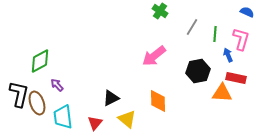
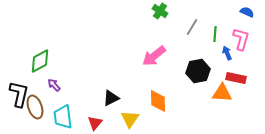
blue arrow: moved 1 px left, 2 px up
purple arrow: moved 3 px left
brown ellipse: moved 2 px left, 4 px down
yellow triangle: moved 3 px right; rotated 24 degrees clockwise
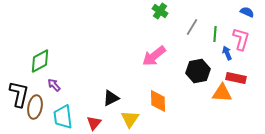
brown ellipse: rotated 30 degrees clockwise
red triangle: moved 1 px left
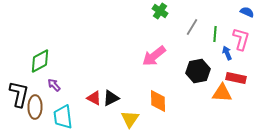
brown ellipse: rotated 10 degrees counterclockwise
red triangle: moved 25 px up; rotated 42 degrees counterclockwise
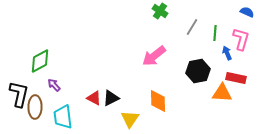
green line: moved 1 px up
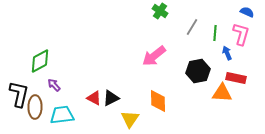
pink L-shape: moved 5 px up
cyan trapezoid: moved 1 px left, 2 px up; rotated 90 degrees clockwise
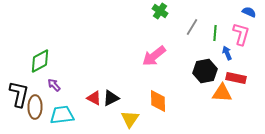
blue semicircle: moved 2 px right
black hexagon: moved 7 px right
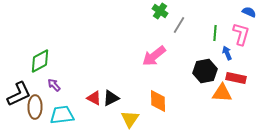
gray line: moved 13 px left, 2 px up
black L-shape: rotated 52 degrees clockwise
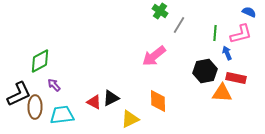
pink L-shape: rotated 60 degrees clockwise
red triangle: moved 4 px down
yellow triangle: rotated 30 degrees clockwise
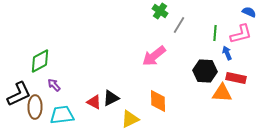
black hexagon: rotated 15 degrees clockwise
